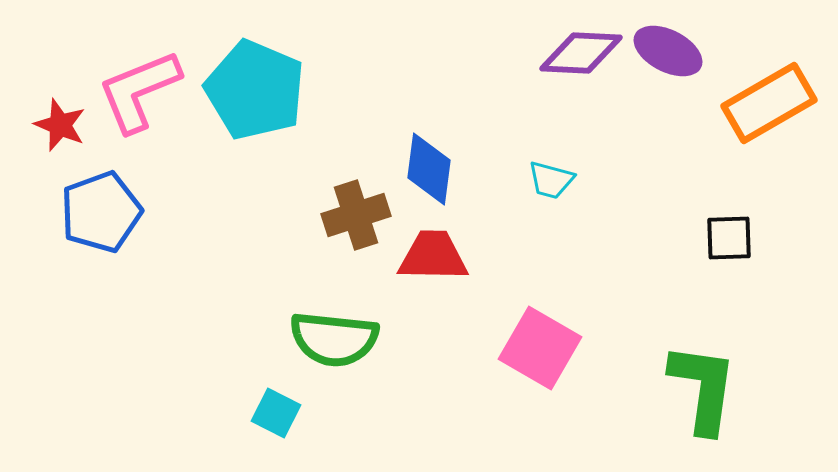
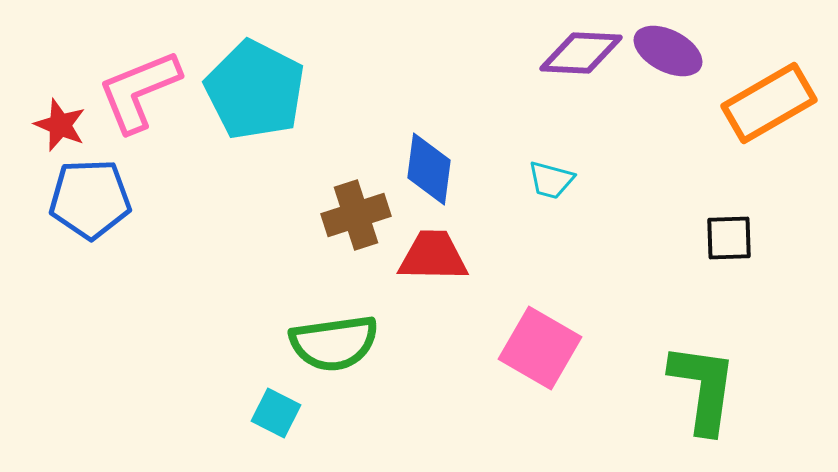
cyan pentagon: rotated 4 degrees clockwise
blue pentagon: moved 11 px left, 13 px up; rotated 18 degrees clockwise
green semicircle: moved 4 px down; rotated 14 degrees counterclockwise
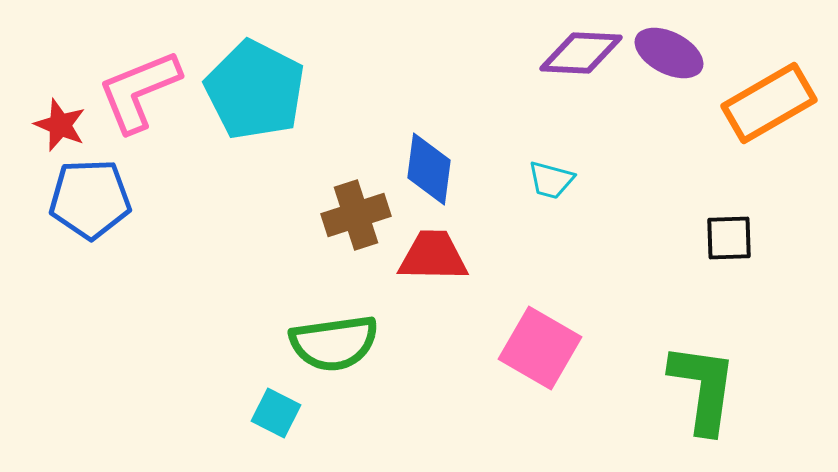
purple ellipse: moved 1 px right, 2 px down
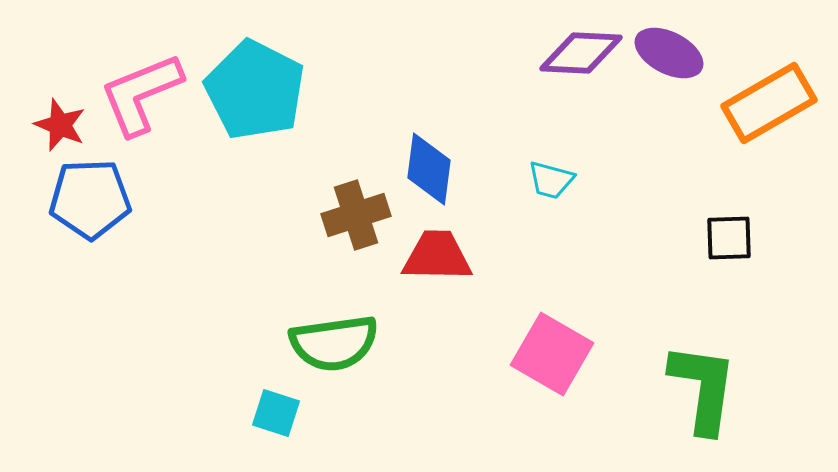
pink L-shape: moved 2 px right, 3 px down
red trapezoid: moved 4 px right
pink square: moved 12 px right, 6 px down
cyan square: rotated 9 degrees counterclockwise
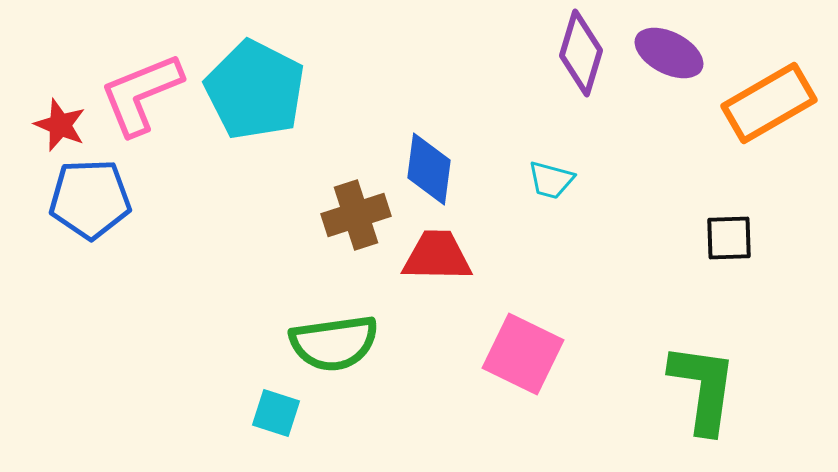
purple diamond: rotated 76 degrees counterclockwise
pink square: moved 29 px left; rotated 4 degrees counterclockwise
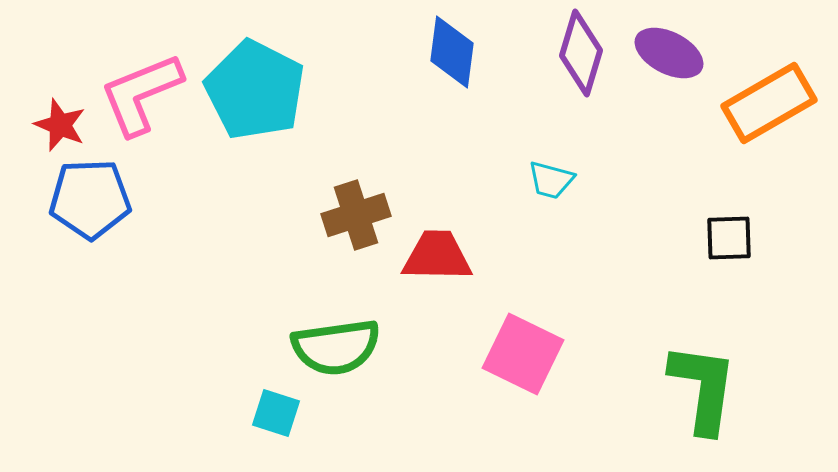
blue diamond: moved 23 px right, 117 px up
green semicircle: moved 2 px right, 4 px down
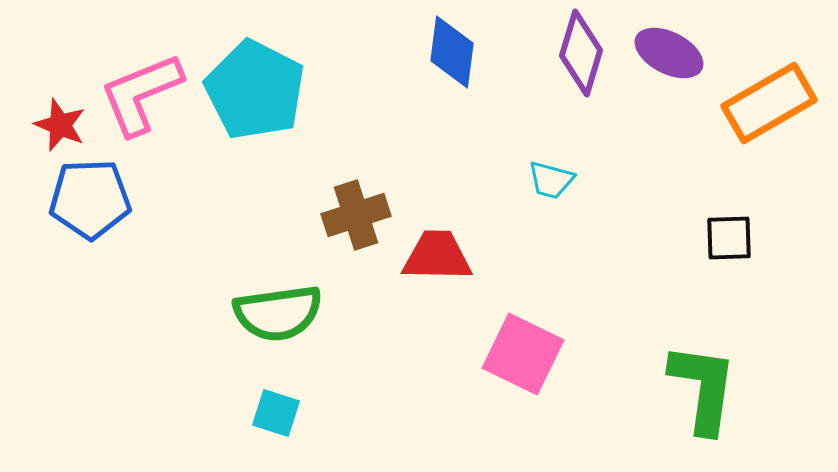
green semicircle: moved 58 px left, 34 px up
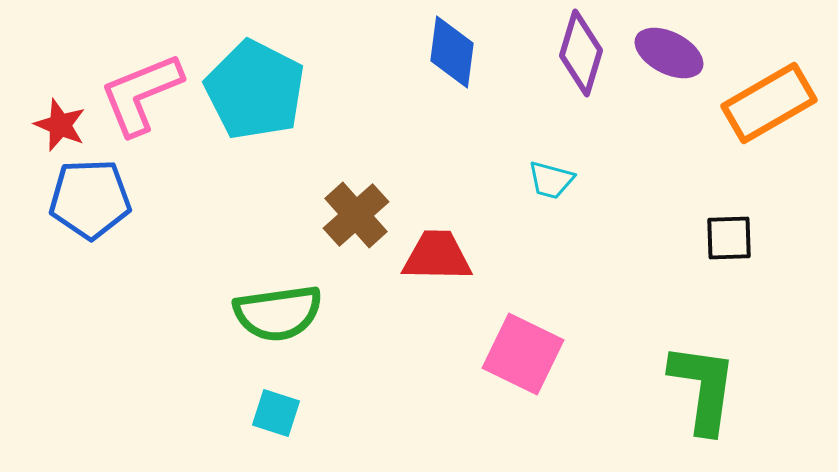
brown cross: rotated 24 degrees counterclockwise
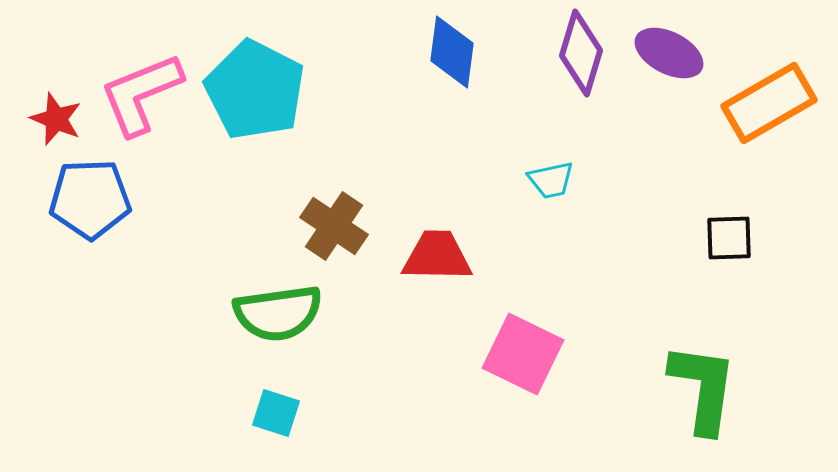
red star: moved 4 px left, 6 px up
cyan trapezoid: rotated 27 degrees counterclockwise
brown cross: moved 22 px left, 11 px down; rotated 14 degrees counterclockwise
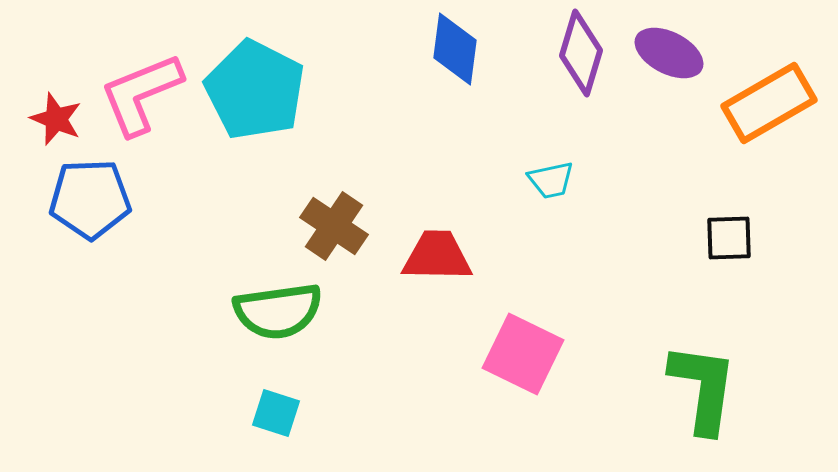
blue diamond: moved 3 px right, 3 px up
green semicircle: moved 2 px up
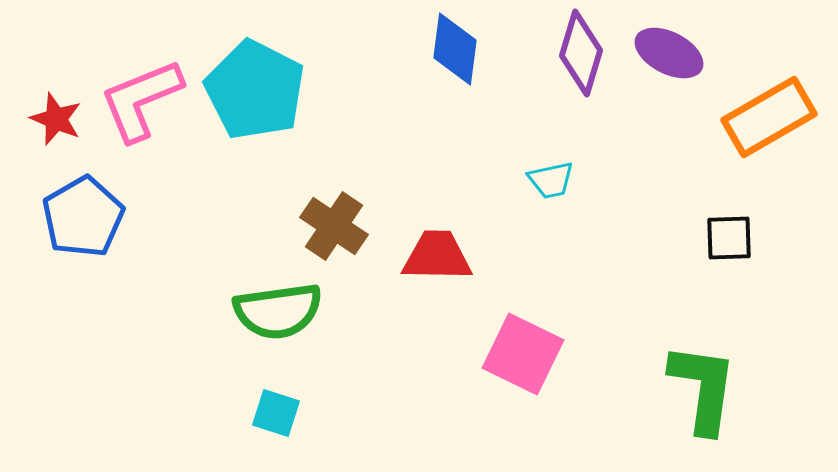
pink L-shape: moved 6 px down
orange rectangle: moved 14 px down
blue pentagon: moved 7 px left, 18 px down; rotated 28 degrees counterclockwise
